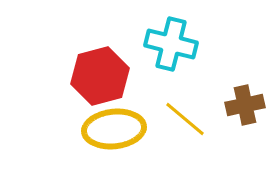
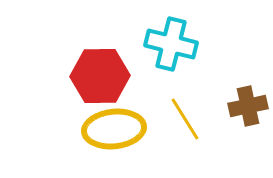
red hexagon: rotated 14 degrees clockwise
brown cross: moved 3 px right, 1 px down
yellow line: rotated 18 degrees clockwise
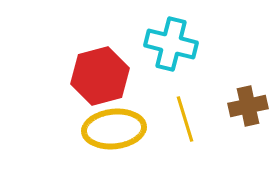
red hexagon: rotated 14 degrees counterclockwise
yellow line: rotated 15 degrees clockwise
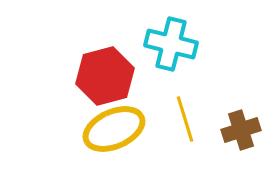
red hexagon: moved 5 px right
brown cross: moved 7 px left, 24 px down; rotated 6 degrees counterclockwise
yellow ellipse: rotated 18 degrees counterclockwise
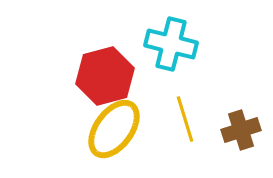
yellow ellipse: rotated 30 degrees counterclockwise
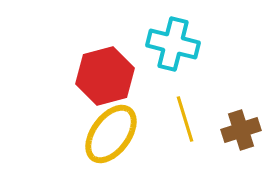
cyan cross: moved 2 px right
yellow ellipse: moved 3 px left, 5 px down
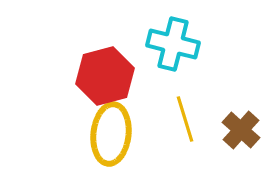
brown cross: rotated 30 degrees counterclockwise
yellow ellipse: rotated 30 degrees counterclockwise
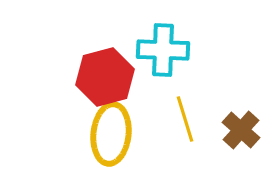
cyan cross: moved 10 px left, 6 px down; rotated 12 degrees counterclockwise
red hexagon: moved 1 px down
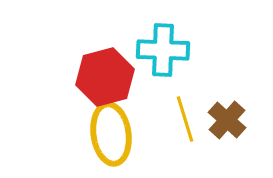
brown cross: moved 14 px left, 10 px up
yellow ellipse: rotated 14 degrees counterclockwise
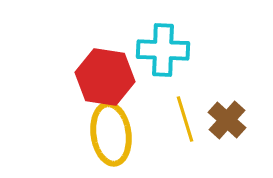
red hexagon: rotated 24 degrees clockwise
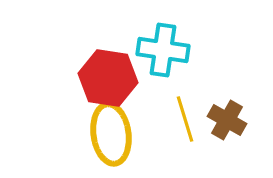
cyan cross: rotated 6 degrees clockwise
red hexagon: moved 3 px right, 1 px down
brown cross: rotated 12 degrees counterclockwise
